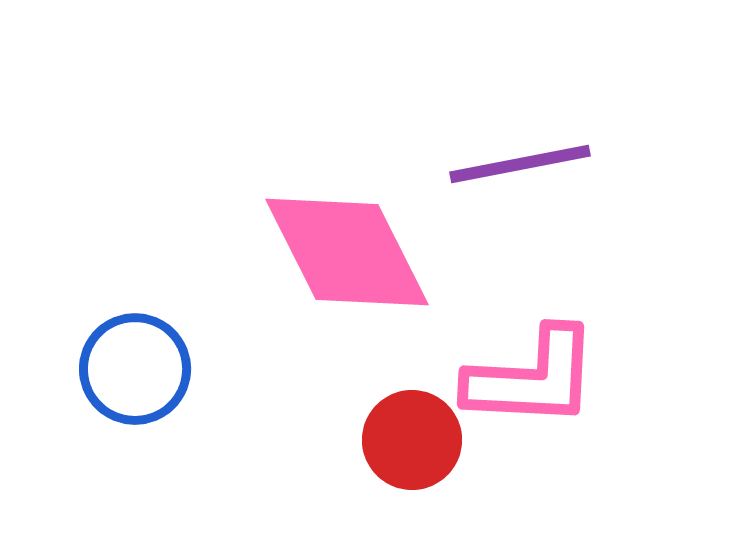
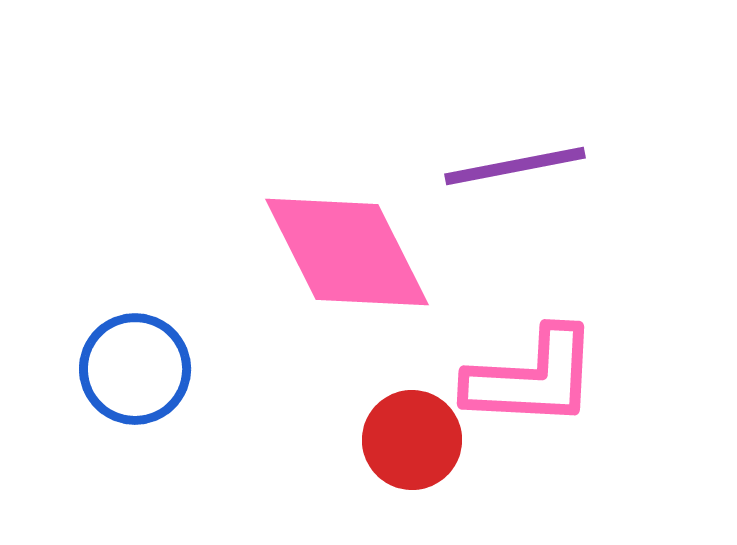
purple line: moved 5 px left, 2 px down
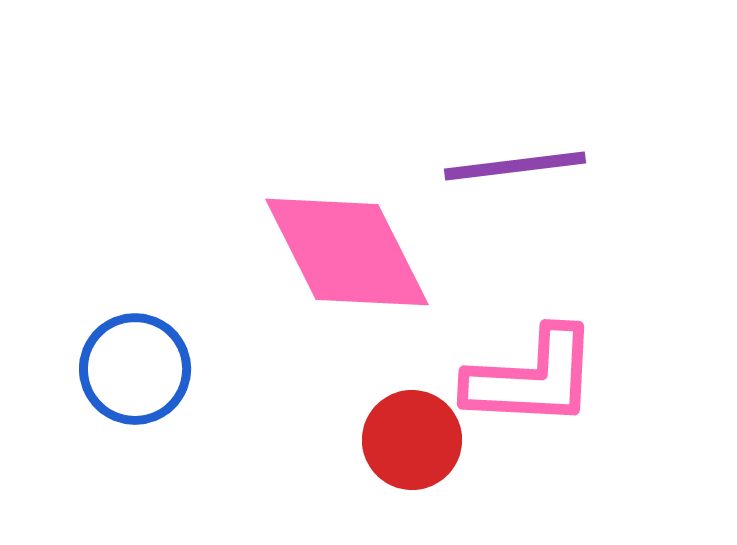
purple line: rotated 4 degrees clockwise
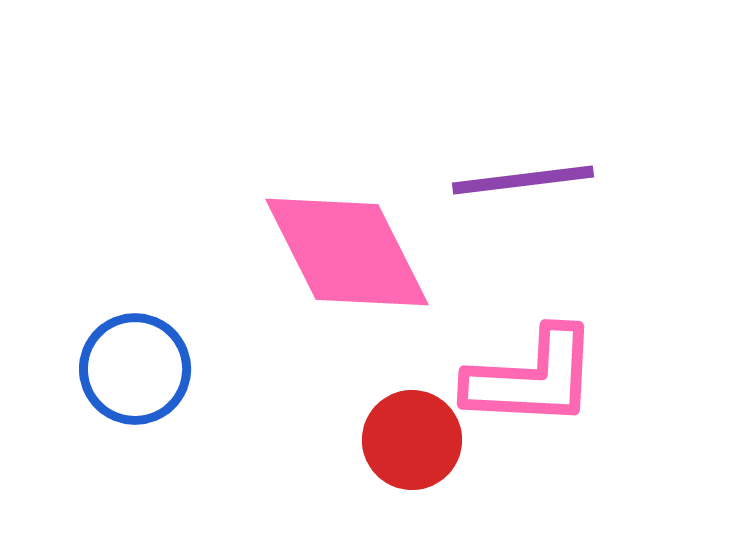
purple line: moved 8 px right, 14 px down
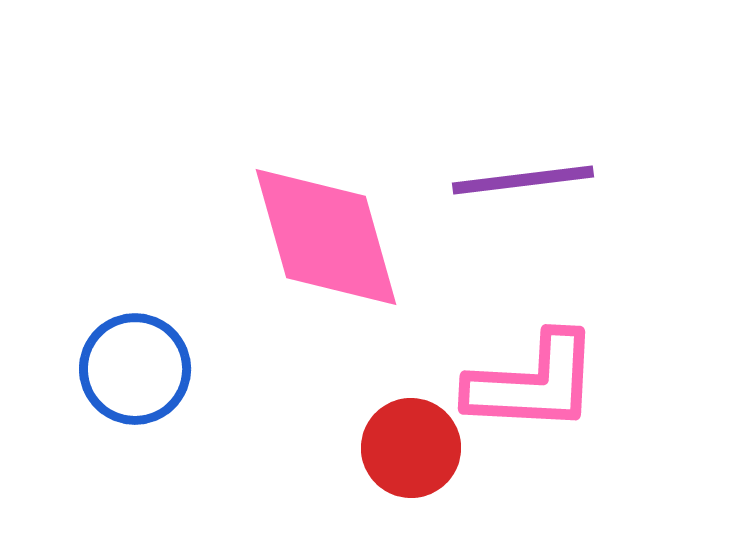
pink diamond: moved 21 px left, 15 px up; rotated 11 degrees clockwise
pink L-shape: moved 1 px right, 5 px down
red circle: moved 1 px left, 8 px down
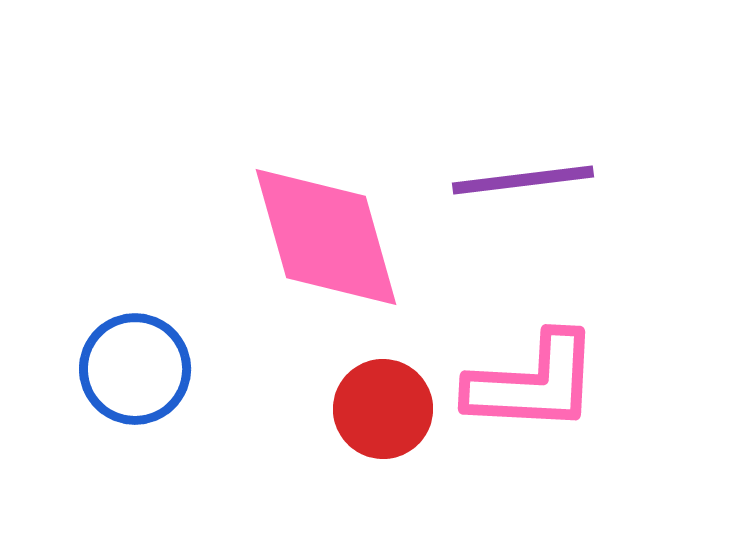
red circle: moved 28 px left, 39 px up
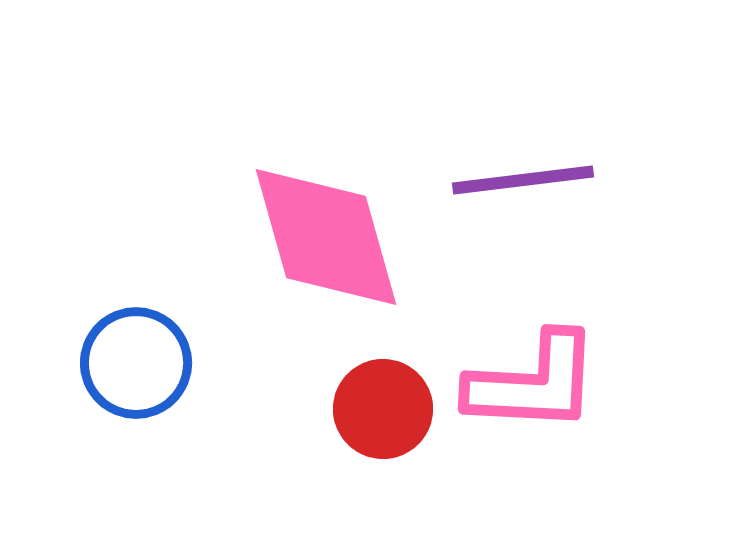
blue circle: moved 1 px right, 6 px up
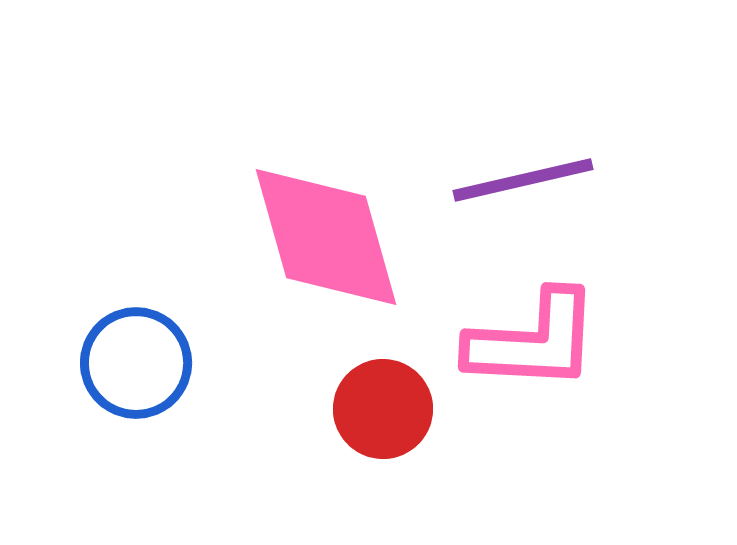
purple line: rotated 6 degrees counterclockwise
pink L-shape: moved 42 px up
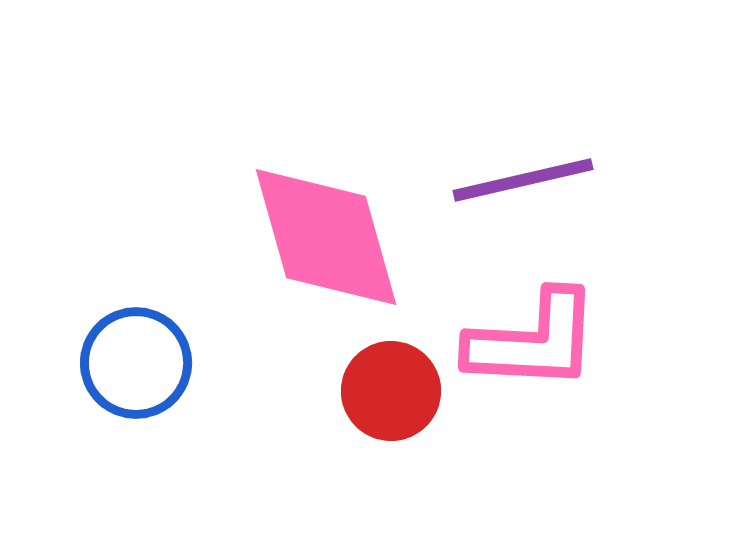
red circle: moved 8 px right, 18 px up
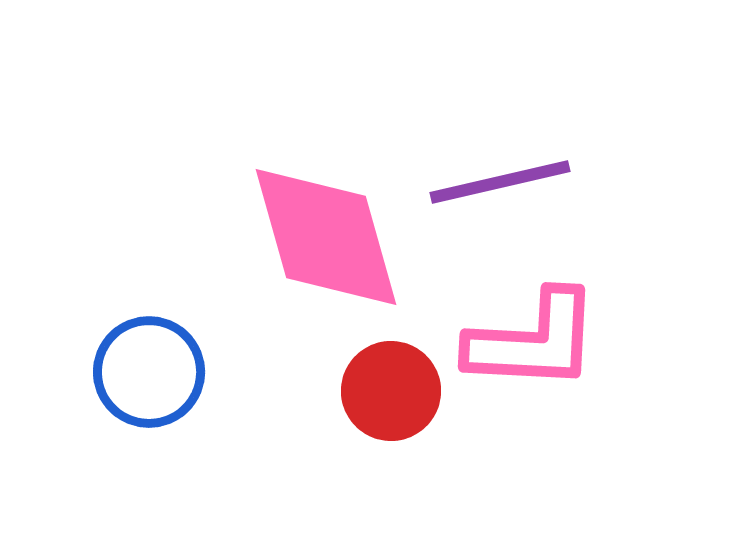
purple line: moved 23 px left, 2 px down
blue circle: moved 13 px right, 9 px down
